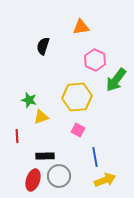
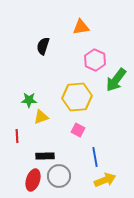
green star: rotated 14 degrees counterclockwise
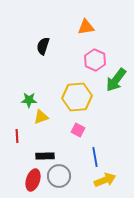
orange triangle: moved 5 px right
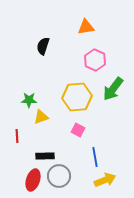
green arrow: moved 3 px left, 9 px down
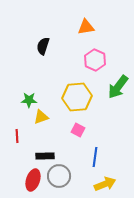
green arrow: moved 5 px right, 2 px up
blue line: rotated 18 degrees clockwise
yellow arrow: moved 4 px down
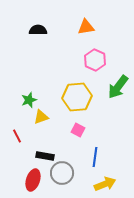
black semicircle: moved 5 px left, 16 px up; rotated 72 degrees clockwise
green star: rotated 21 degrees counterclockwise
red line: rotated 24 degrees counterclockwise
black rectangle: rotated 12 degrees clockwise
gray circle: moved 3 px right, 3 px up
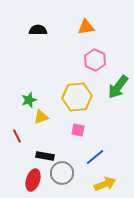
pink square: rotated 16 degrees counterclockwise
blue line: rotated 42 degrees clockwise
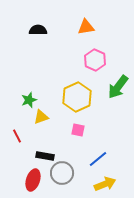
yellow hexagon: rotated 20 degrees counterclockwise
blue line: moved 3 px right, 2 px down
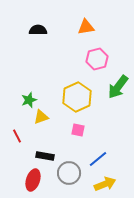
pink hexagon: moved 2 px right, 1 px up; rotated 20 degrees clockwise
gray circle: moved 7 px right
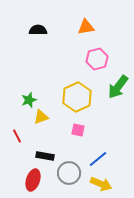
yellow arrow: moved 4 px left; rotated 45 degrees clockwise
